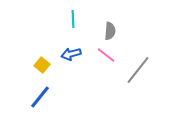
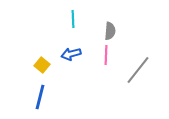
pink line: rotated 54 degrees clockwise
blue line: rotated 25 degrees counterclockwise
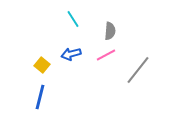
cyan line: rotated 30 degrees counterclockwise
pink line: rotated 60 degrees clockwise
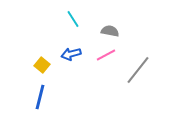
gray semicircle: rotated 84 degrees counterclockwise
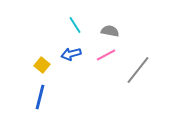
cyan line: moved 2 px right, 6 px down
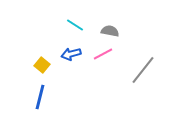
cyan line: rotated 24 degrees counterclockwise
pink line: moved 3 px left, 1 px up
gray line: moved 5 px right
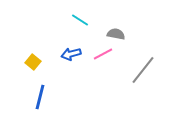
cyan line: moved 5 px right, 5 px up
gray semicircle: moved 6 px right, 3 px down
yellow square: moved 9 px left, 3 px up
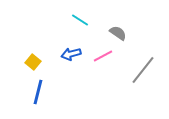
gray semicircle: moved 2 px right, 1 px up; rotated 24 degrees clockwise
pink line: moved 2 px down
blue line: moved 2 px left, 5 px up
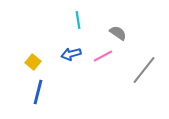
cyan line: moved 2 px left; rotated 48 degrees clockwise
gray line: moved 1 px right
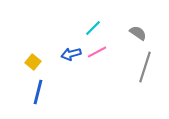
cyan line: moved 15 px right, 8 px down; rotated 54 degrees clockwise
gray semicircle: moved 20 px right
pink line: moved 6 px left, 4 px up
gray line: moved 1 px right, 3 px up; rotated 20 degrees counterclockwise
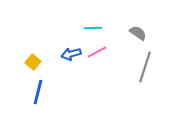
cyan line: rotated 42 degrees clockwise
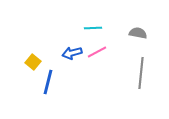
gray semicircle: rotated 24 degrees counterclockwise
blue arrow: moved 1 px right, 1 px up
gray line: moved 4 px left, 6 px down; rotated 12 degrees counterclockwise
blue line: moved 10 px right, 10 px up
